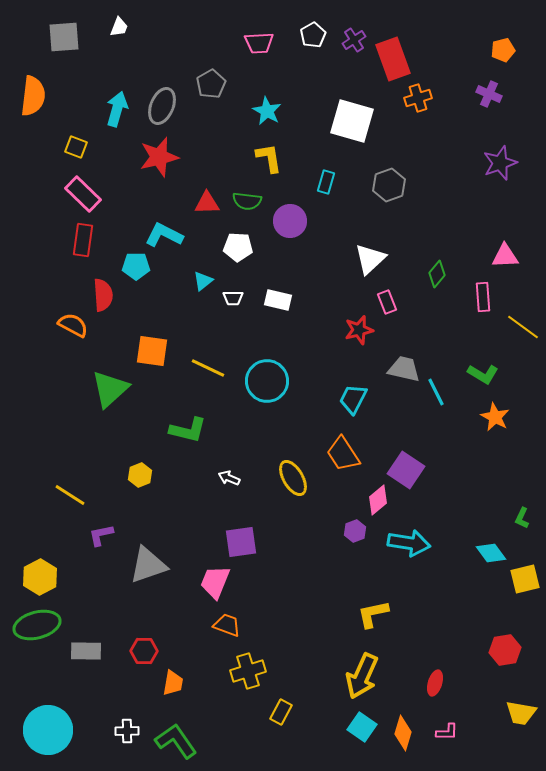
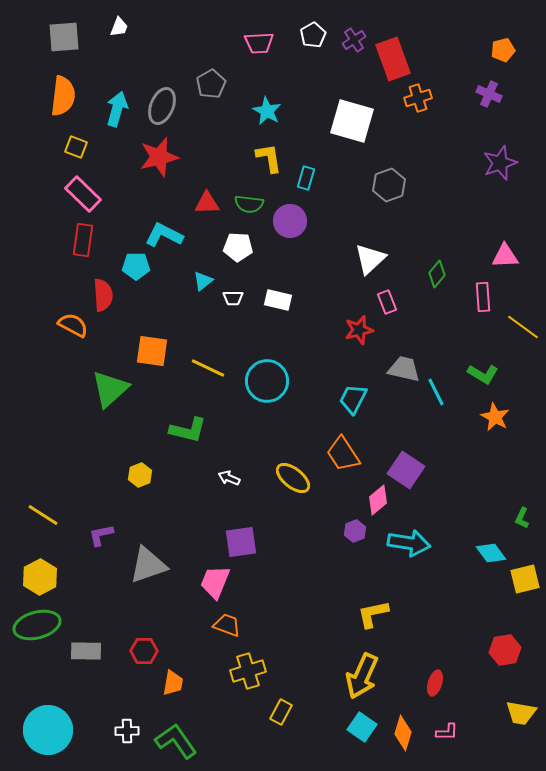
orange semicircle at (33, 96): moved 30 px right
cyan rectangle at (326, 182): moved 20 px left, 4 px up
green semicircle at (247, 201): moved 2 px right, 3 px down
yellow ellipse at (293, 478): rotated 21 degrees counterclockwise
yellow line at (70, 495): moved 27 px left, 20 px down
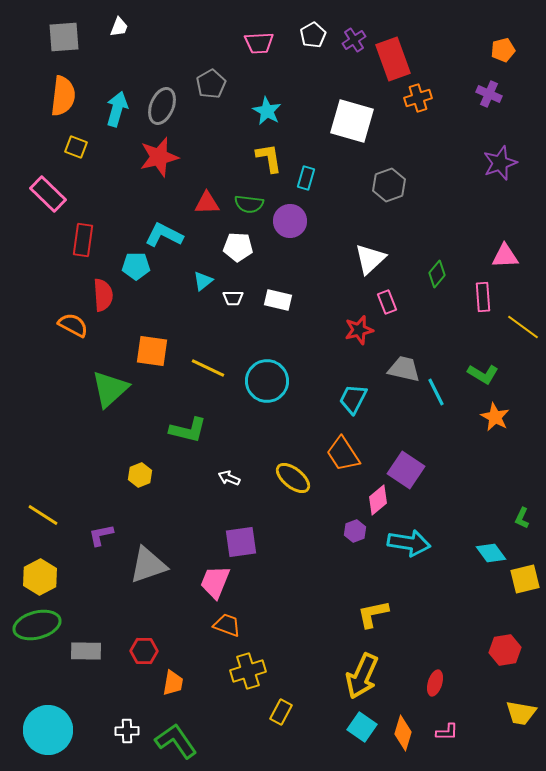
pink rectangle at (83, 194): moved 35 px left
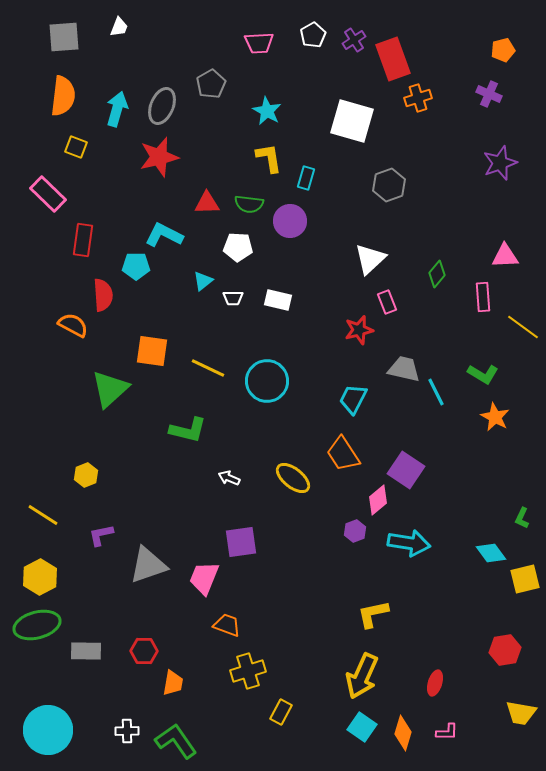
yellow hexagon at (140, 475): moved 54 px left
pink trapezoid at (215, 582): moved 11 px left, 4 px up
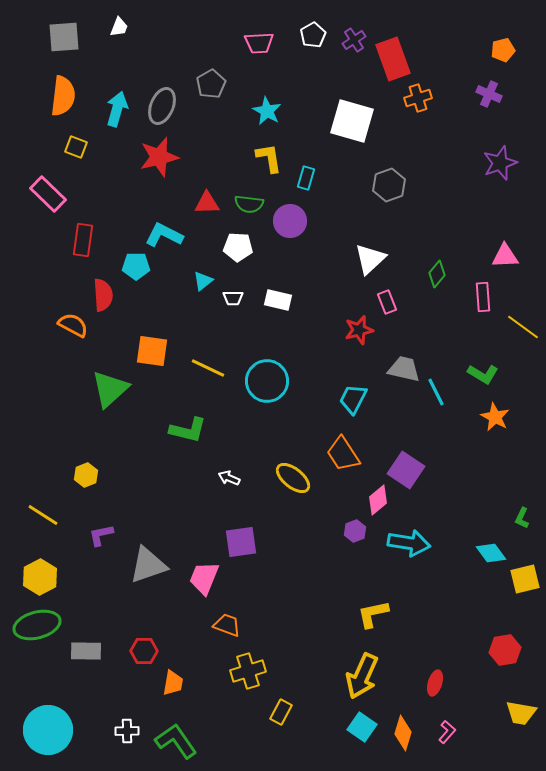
pink L-shape at (447, 732): rotated 50 degrees counterclockwise
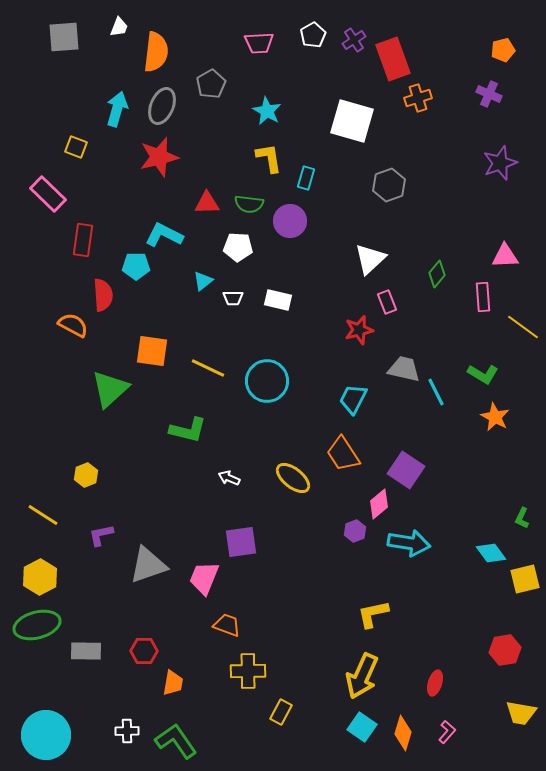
orange semicircle at (63, 96): moved 93 px right, 44 px up
pink diamond at (378, 500): moved 1 px right, 4 px down
yellow cross at (248, 671): rotated 16 degrees clockwise
cyan circle at (48, 730): moved 2 px left, 5 px down
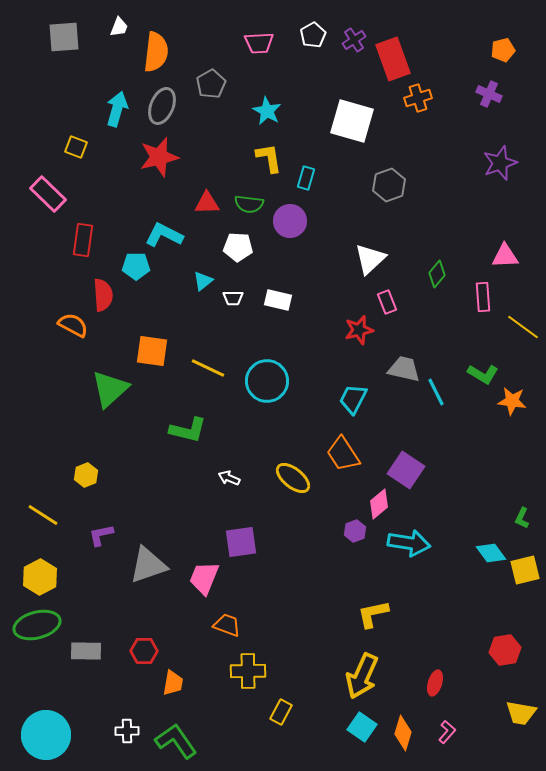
orange star at (495, 417): moved 17 px right, 16 px up; rotated 20 degrees counterclockwise
yellow square at (525, 579): moved 9 px up
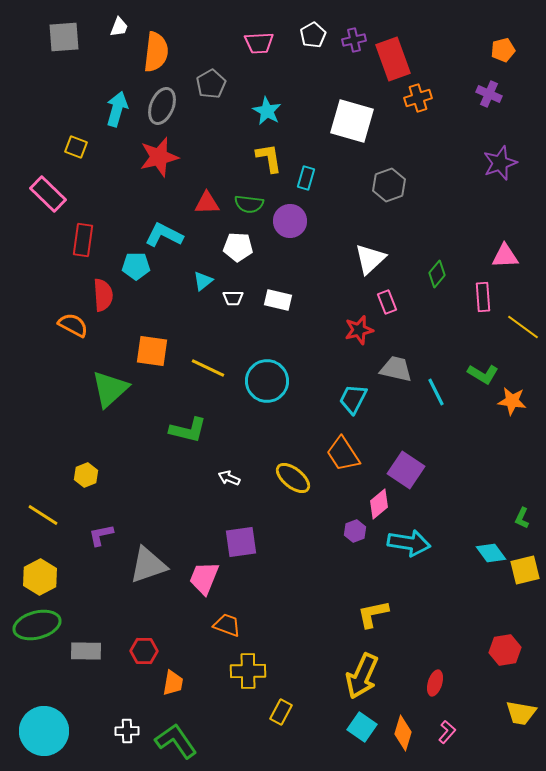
purple cross at (354, 40): rotated 20 degrees clockwise
gray trapezoid at (404, 369): moved 8 px left
cyan circle at (46, 735): moved 2 px left, 4 px up
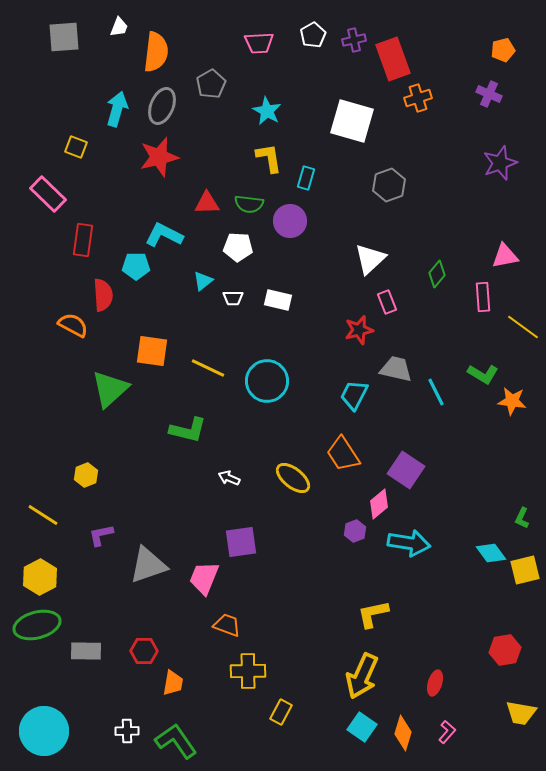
pink triangle at (505, 256): rotated 8 degrees counterclockwise
cyan trapezoid at (353, 399): moved 1 px right, 4 px up
